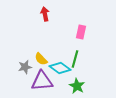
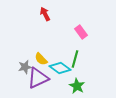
red arrow: rotated 16 degrees counterclockwise
pink rectangle: rotated 48 degrees counterclockwise
purple triangle: moved 4 px left, 3 px up; rotated 20 degrees counterclockwise
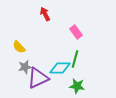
pink rectangle: moved 5 px left
yellow semicircle: moved 22 px left, 12 px up
cyan diamond: rotated 35 degrees counterclockwise
green star: rotated 21 degrees counterclockwise
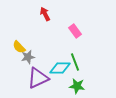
pink rectangle: moved 1 px left, 1 px up
green line: moved 3 px down; rotated 36 degrees counterclockwise
gray star: moved 3 px right, 10 px up
